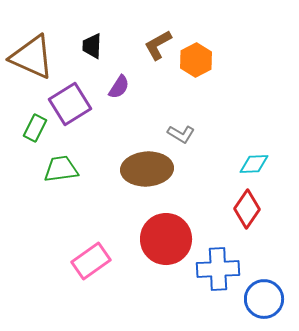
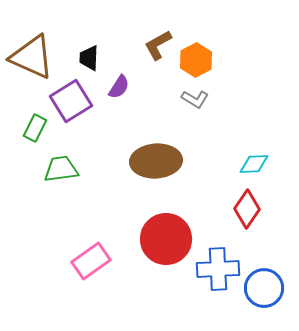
black trapezoid: moved 3 px left, 12 px down
purple square: moved 1 px right, 3 px up
gray L-shape: moved 14 px right, 35 px up
brown ellipse: moved 9 px right, 8 px up
blue circle: moved 11 px up
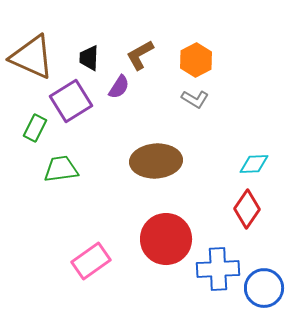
brown L-shape: moved 18 px left, 10 px down
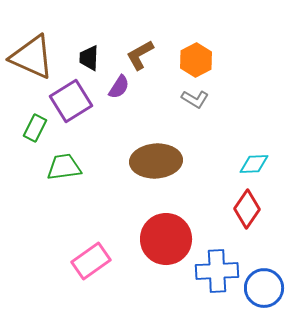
green trapezoid: moved 3 px right, 2 px up
blue cross: moved 1 px left, 2 px down
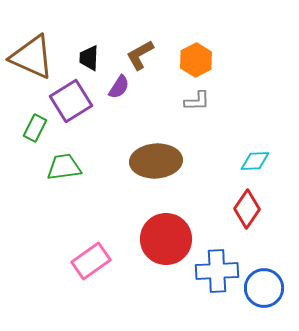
gray L-shape: moved 2 px right, 2 px down; rotated 32 degrees counterclockwise
cyan diamond: moved 1 px right, 3 px up
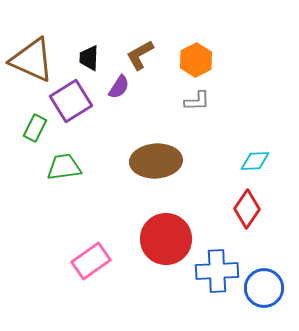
brown triangle: moved 3 px down
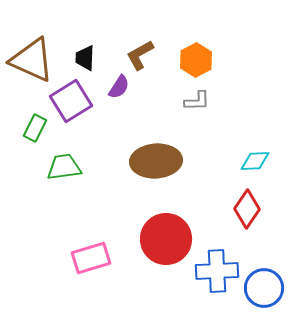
black trapezoid: moved 4 px left
pink rectangle: moved 3 px up; rotated 18 degrees clockwise
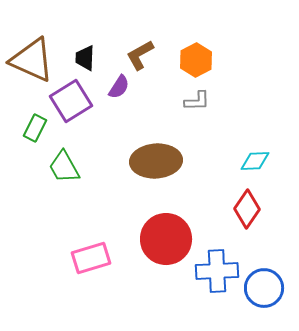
green trapezoid: rotated 111 degrees counterclockwise
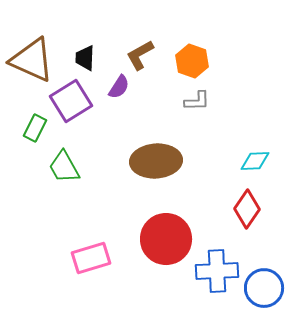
orange hexagon: moved 4 px left, 1 px down; rotated 12 degrees counterclockwise
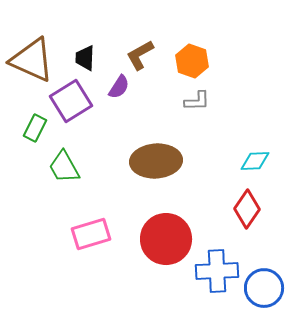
pink rectangle: moved 24 px up
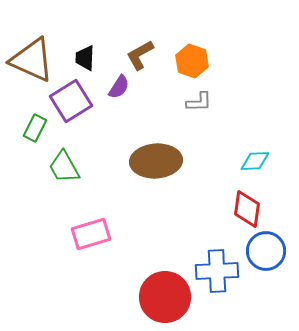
gray L-shape: moved 2 px right, 1 px down
red diamond: rotated 27 degrees counterclockwise
red circle: moved 1 px left, 58 px down
blue circle: moved 2 px right, 37 px up
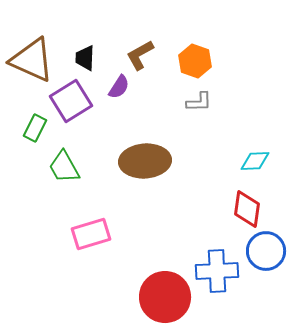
orange hexagon: moved 3 px right
brown ellipse: moved 11 px left
